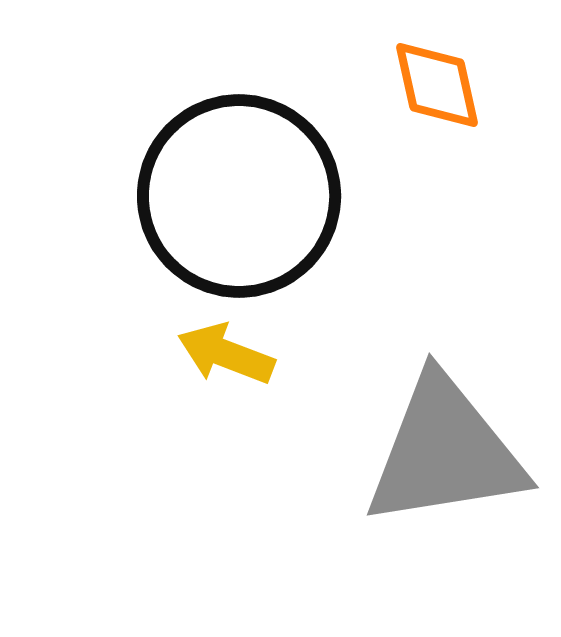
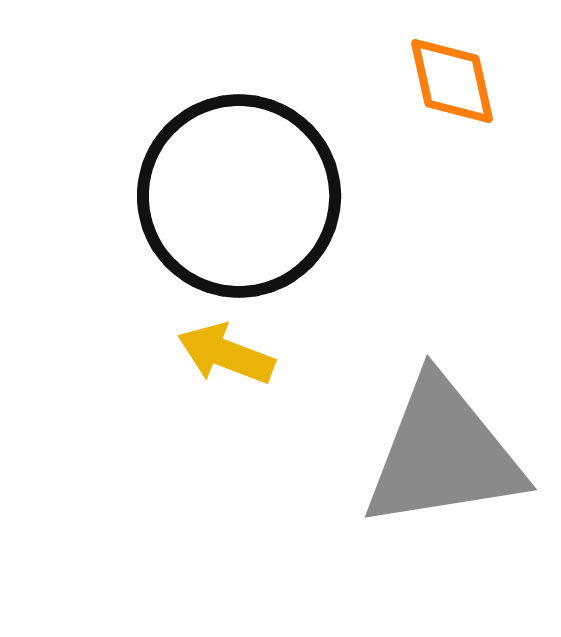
orange diamond: moved 15 px right, 4 px up
gray triangle: moved 2 px left, 2 px down
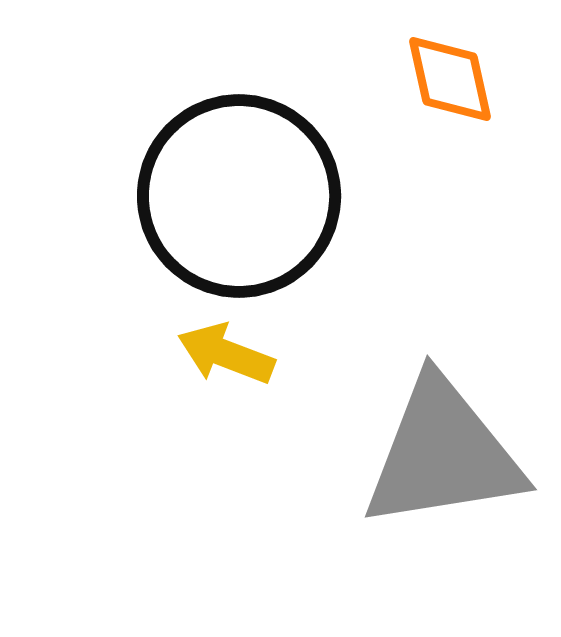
orange diamond: moved 2 px left, 2 px up
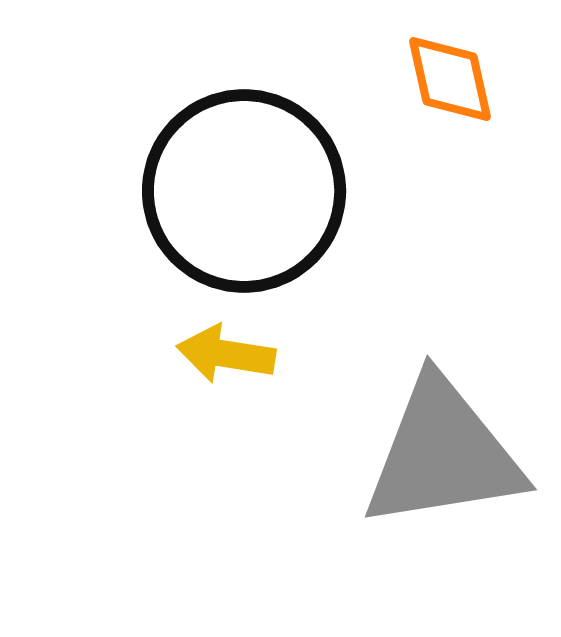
black circle: moved 5 px right, 5 px up
yellow arrow: rotated 12 degrees counterclockwise
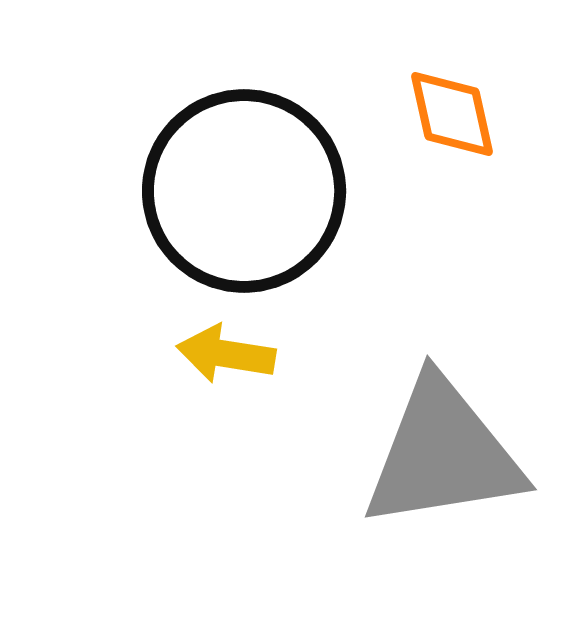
orange diamond: moved 2 px right, 35 px down
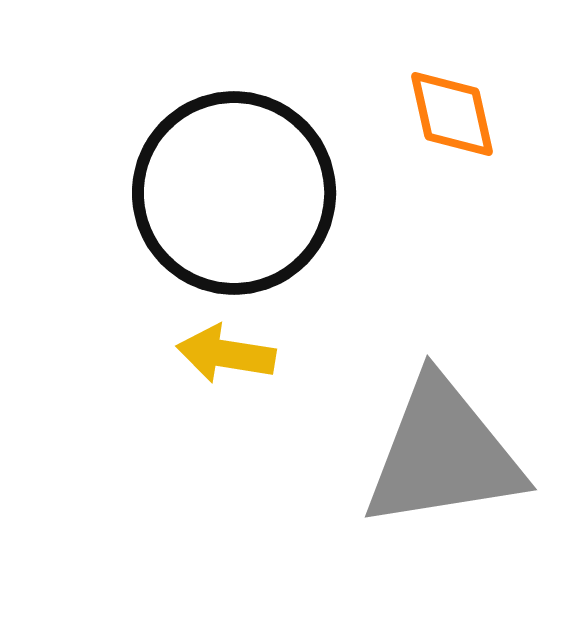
black circle: moved 10 px left, 2 px down
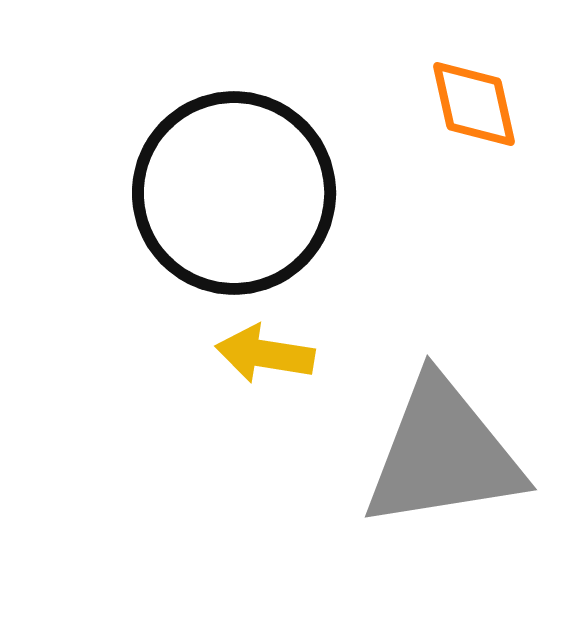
orange diamond: moved 22 px right, 10 px up
yellow arrow: moved 39 px right
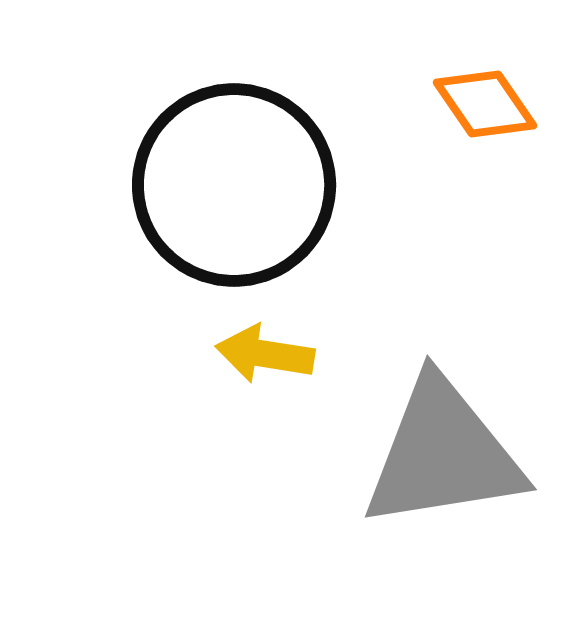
orange diamond: moved 11 px right; rotated 22 degrees counterclockwise
black circle: moved 8 px up
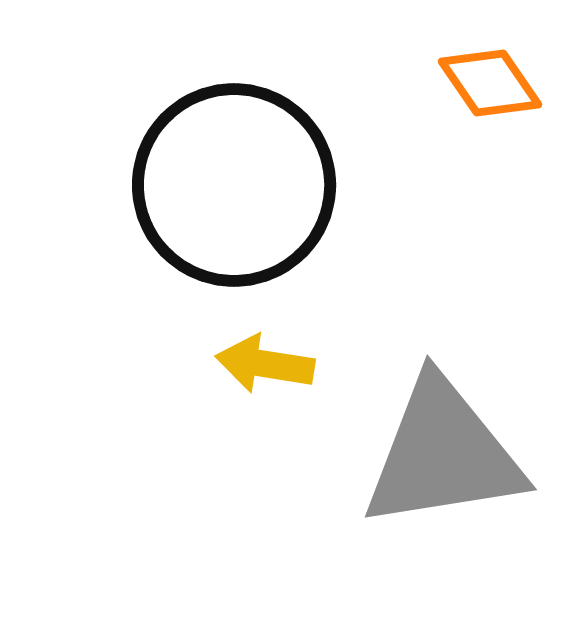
orange diamond: moved 5 px right, 21 px up
yellow arrow: moved 10 px down
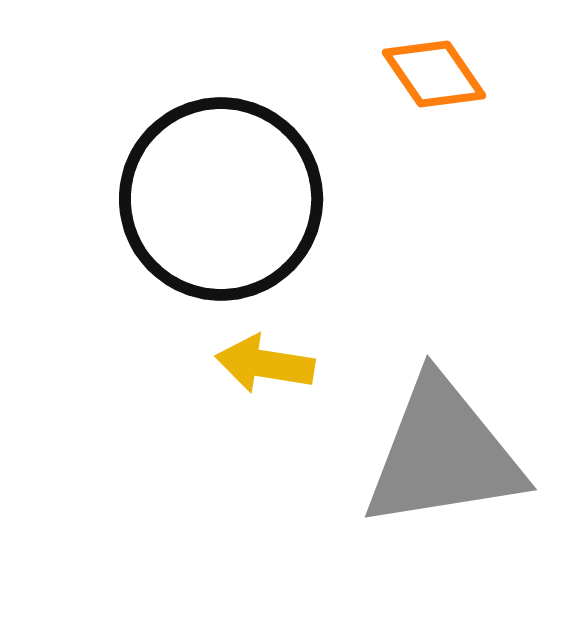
orange diamond: moved 56 px left, 9 px up
black circle: moved 13 px left, 14 px down
